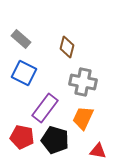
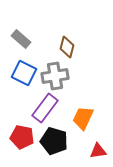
gray cross: moved 28 px left, 6 px up; rotated 20 degrees counterclockwise
black pentagon: moved 1 px left, 1 px down
red triangle: rotated 18 degrees counterclockwise
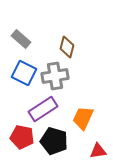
purple rectangle: moved 2 px left, 1 px down; rotated 20 degrees clockwise
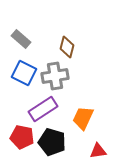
black pentagon: moved 2 px left, 1 px down
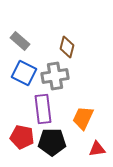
gray rectangle: moved 1 px left, 2 px down
purple rectangle: rotated 64 degrees counterclockwise
black pentagon: rotated 16 degrees counterclockwise
red triangle: moved 1 px left, 2 px up
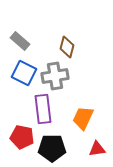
black pentagon: moved 6 px down
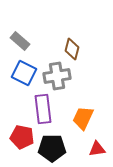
brown diamond: moved 5 px right, 2 px down
gray cross: moved 2 px right
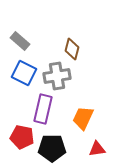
purple rectangle: rotated 20 degrees clockwise
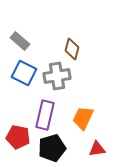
purple rectangle: moved 2 px right, 6 px down
red pentagon: moved 4 px left
black pentagon: rotated 16 degrees counterclockwise
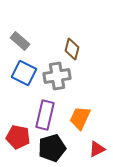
orange trapezoid: moved 3 px left
red triangle: rotated 18 degrees counterclockwise
